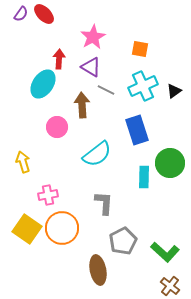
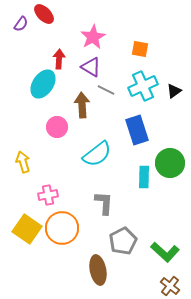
purple semicircle: moved 10 px down
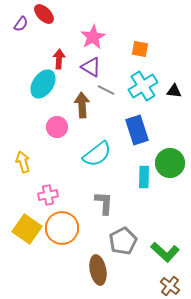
cyan cross: rotated 8 degrees counterclockwise
black triangle: rotated 42 degrees clockwise
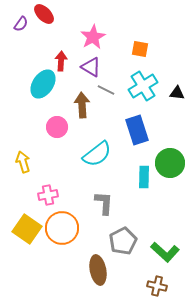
red arrow: moved 2 px right, 2 px down
black triangle: moved 3 px right, 2 px down
brown cross: moved 13 px left; rotated 24 degrees counterclockwise
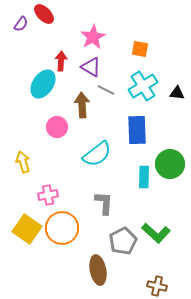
blue rectangle: rotated 16 degrees clockwise
green circle: moved 1 px down
green L-shape: moved 9 px left, 19 px up
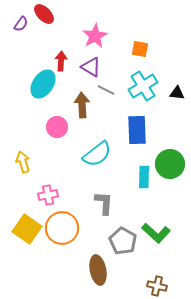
pink star: moved 2 px right, 1 px up
gray pentagon: rotated 16 degrees counterclockwise
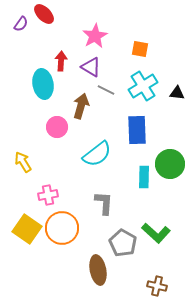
cyan ellipse: rotated 44 degrees counterclockwise
brown arrow: moved 1 px left, 1 px down; rotated 20 degrees clockwise
yellow arrow: rotated 15 degrees counterclockwise
gray pentagon: moved 2 px down
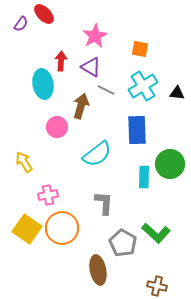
yellow arrow: moved 1 px right
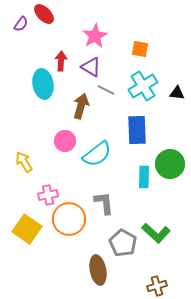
pink circle: moved 8 px right, 14 px down
gray L-shape: rotated 10 degrees counterclockwise
orange circle: moved 7 px right, 9 px up
brown cross: rotated 30 degrees counterclockwise
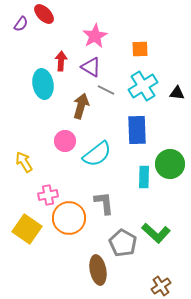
orange square: rotated 12 degrees counterclockwise
orange circle: moved 1 px up
brown cross: moved 4 px right; rotated 18 degrees counterclockwise
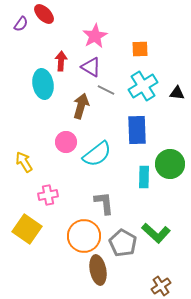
pink circle: moved 1 px right, 1 px down
orange circle: moved 15 px right, 18 px down
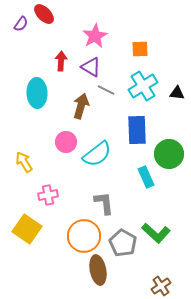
cyan ellipse: moved 6 px left, 9 px down; rotated 8 degrees clockwise
green circle: moved 1 px left, 10 px up
cyan rectangle: moved 2 px right; rotated 25 degrees counterclockwise
